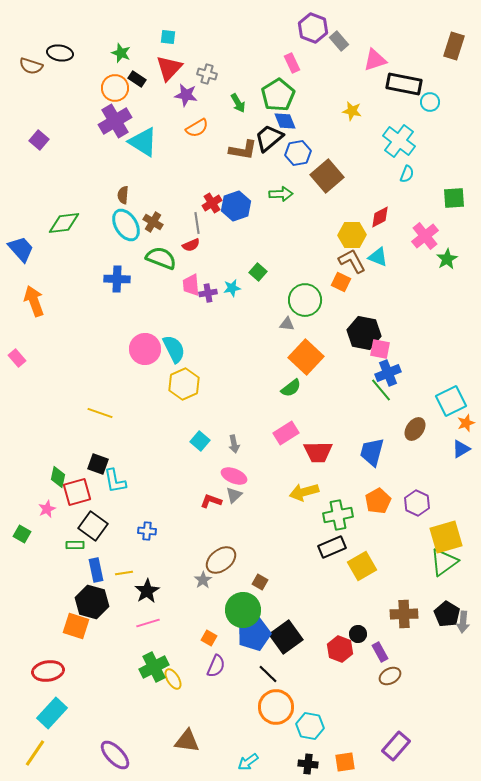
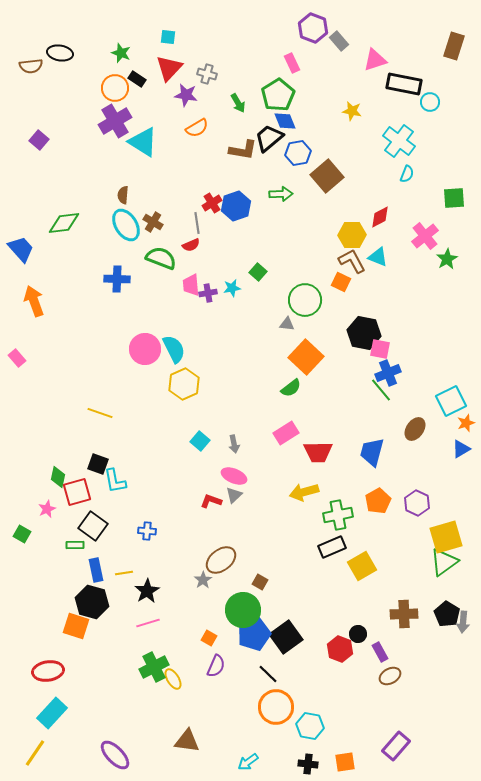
brown semicircle at (31, 66): rotated 25 degrees counterclockwise
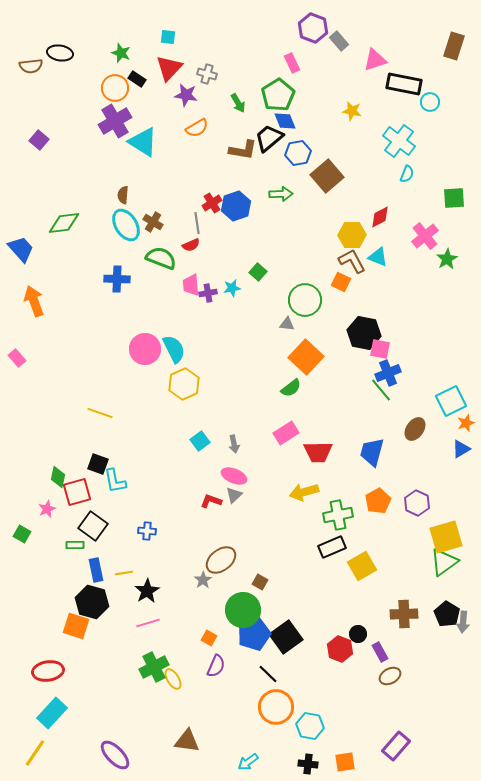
cyan square at (200, 441): rotated 12 degrees clockwise
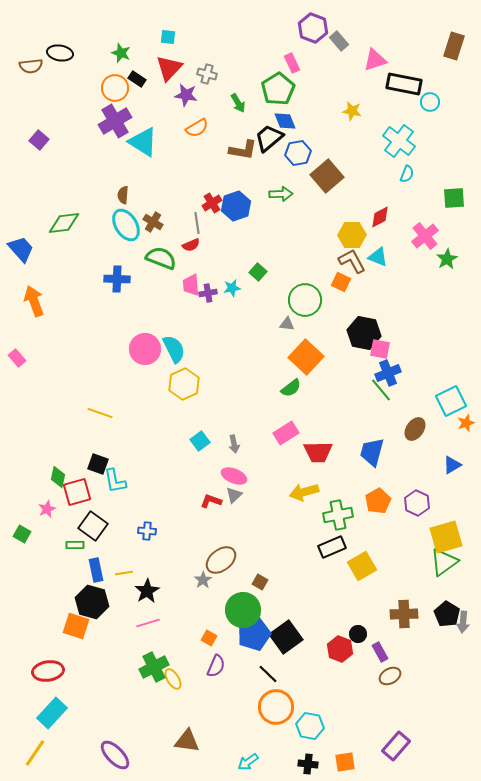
green pentagon at (278, 95): moved 6 px up
blue triangle at (461, 449): moved 9 px left, 16 px down
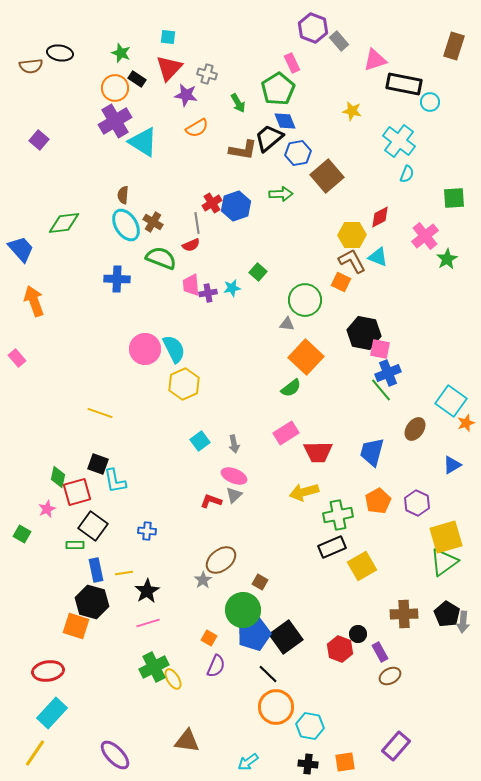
cyan square at (451, 401): rotated 28 degrees counterclockwise
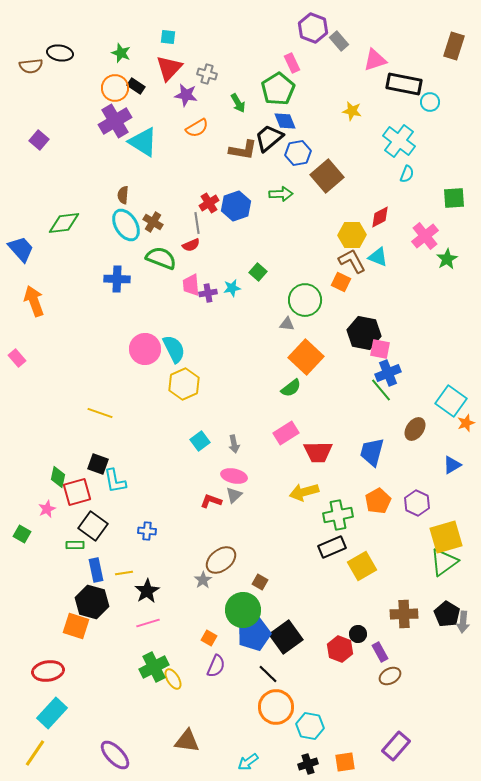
black rectangle at (137, 79): moved 1 px left, 7 px down
red cross at (212, 203): moved 3 px left
pink ellipse at (234, 476): rotated 10 degrees counterclockwise
black cross at (308, 764): rotated 24 degrees counterclockwise
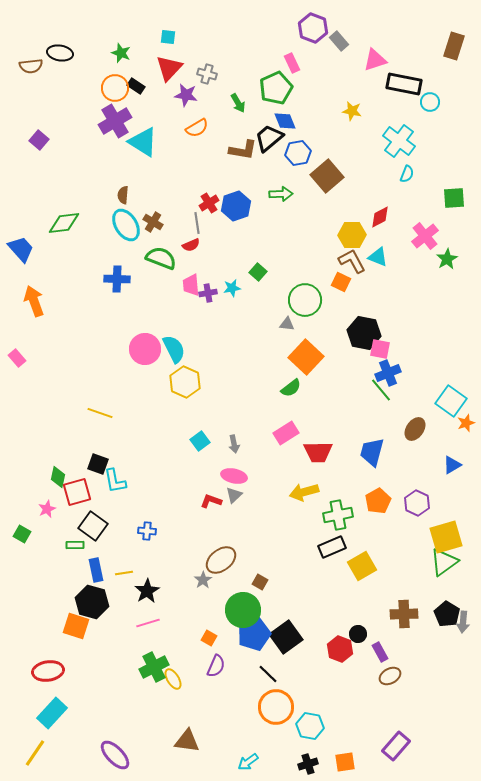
green pentagon at (278, 89): moved 2 px left, 1 px up; rotated 8 degrees clockwise
yellow hexagon at (184, 384): moved 1 px right, 2 px up; rotated 12 degrees counterclockwise
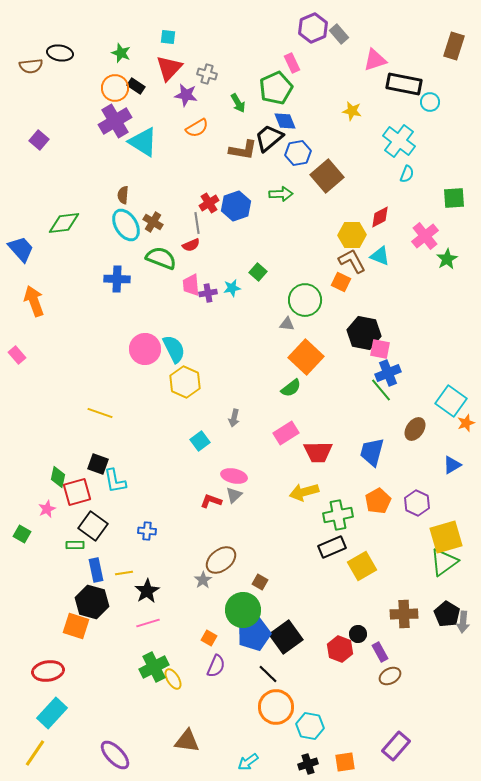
purple hexagon at (313, 28): rotated 16 degrees clockwise
gray rectangle at (339, 41): moved 7 px up
cyan triangle at (378, 257): moved 2 px right, 1 px up
pink rectangle at (17, 358): moved 3 px up
gray arrow at (234, 444): moved 26 px up; rotated 24 degrees clockwise
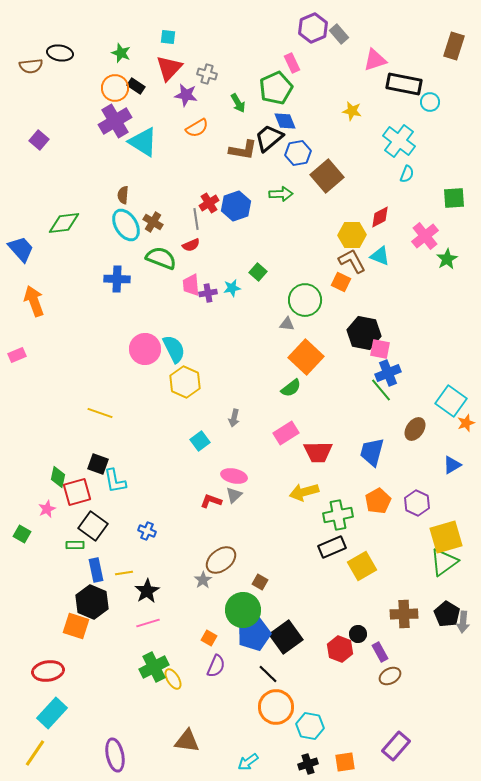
gray line at (197, 223): moved 1 px left, 4 px up
pink rectangle at (17, 355): rotated 72 degrees counterclockwise
blue cross at (147, 531): rotated 18 degrees clockwise
black hexagon at (92, 602): rotated 8 degrees clockwise
purple ellipse at (115, 755): rotated 32 degrees clockwise
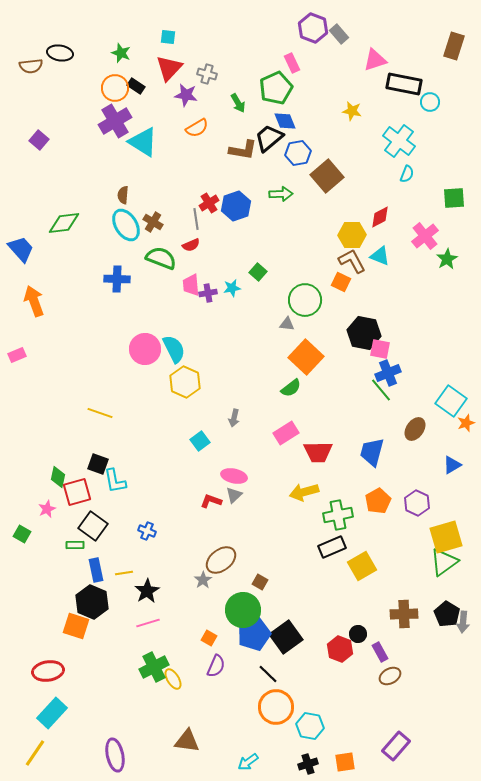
purple hexagon at (313, 28): rotated 16 degrees counterclockwise
